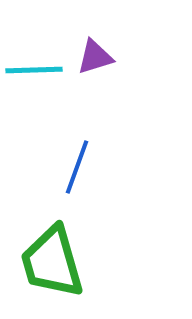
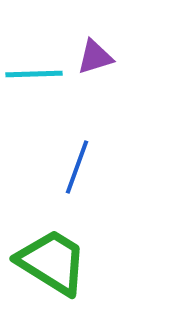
cyan line: moved 4 px down
green trapezoid: rotated 138 degrees clockwise
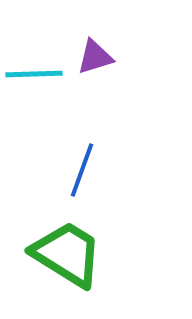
blue line: moved 5 px right, 3 px down
green trapezoid: moved 15 px right, 8 px up
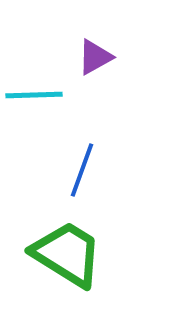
purple triangle: rotated 12 degrees counterclockwise
cyan line: moved 21 px down
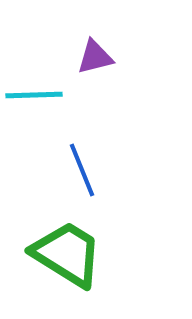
purple triangle: rotated 15 degrees clockwise
blue line: rotated 42 degrees counterclockwise
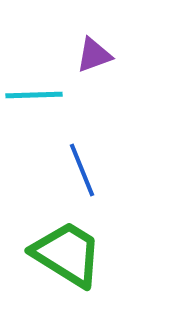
purple triangle: moved 1 px left, 2 px up; rotated 6 degrees counterclockwise
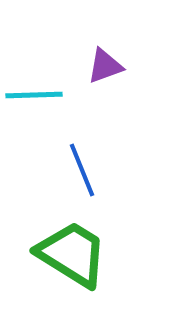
purple triangle: moved 11 px right, 11 px down
green trapezoid: moved 5 px right
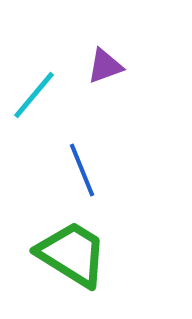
cyan line: rotated 48 degrees counterclockwise
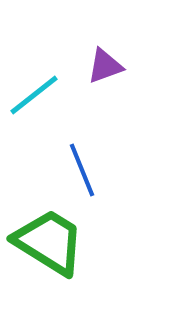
cyan line: rotated 12 degrees clockwise
green trapezoid: moved 23 px left, 12 px up
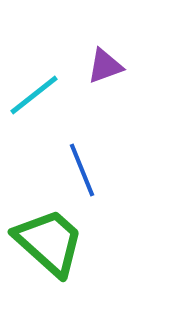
green trapezoid: rotated 10 degrees clockwise
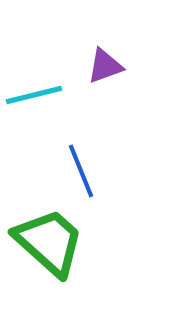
cyan line: rotated 24 degrees clockwise
blue line: moved 1 px left, 1 px down
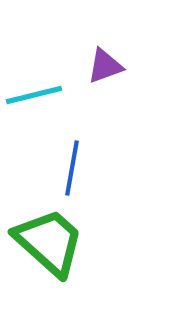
blue line: moved 9 px left, 3 px up; rotated 32 degrees clockwise
